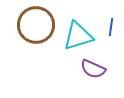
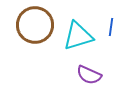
brown circle: moved 1 px left
purple semicircle: moved 4 px left, 6 px down
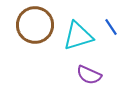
blue line: rotated 42 degrees counterclockwise
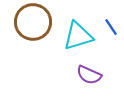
brown circle: moved 2 px left, 3 px up
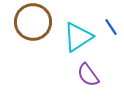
cyan triangle: moved 1 px down; rotated 16 degrees counterclockwise
purple semicircle: moved 1 px left; rotated 30 degrees clockwise
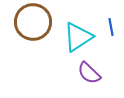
blue line: rotated 24 degrees clockwise
purple semicircle: moved 1 px right, 2 px up; rotated 10 degrees counterclockwise
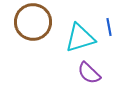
blue line: moved 2 px left
cyan triangle: moved 2 px right, 1 px down; rotated 16 degrees clockwise
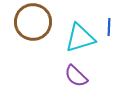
blue line: rotated 12 degrees clockwise
purple semicircle: moved 13 px left, 3 px down
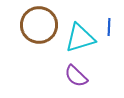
brown circle: moved 6 px right, 3 px down
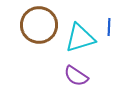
purple semicircle: rotated 10 degrees counterclockwise
